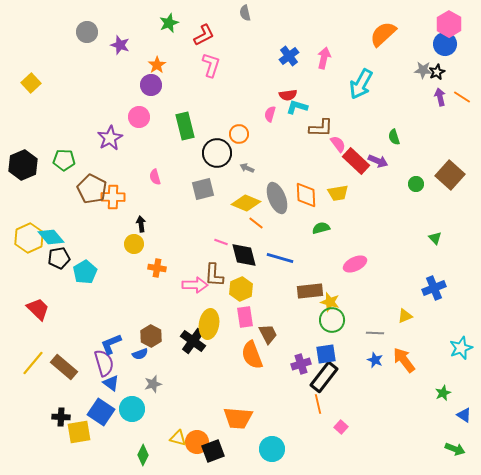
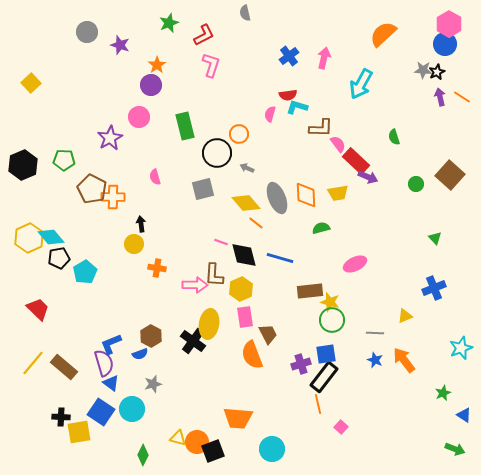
purple arrow at (378, 161): moved 10 px left, 16 px down
yellow diamond at (246, 203): rotated 28 degrees clockwise
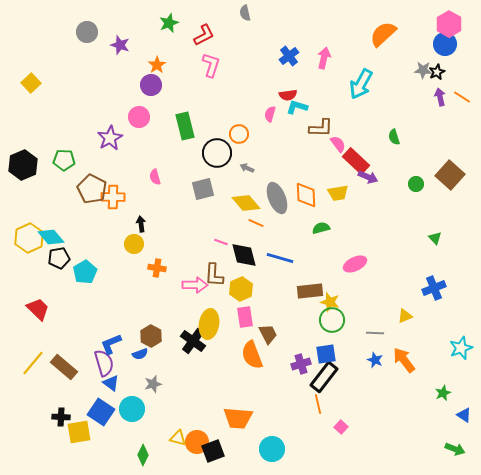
orange line at (256, 223): rotated 14 degrees counterclockwise
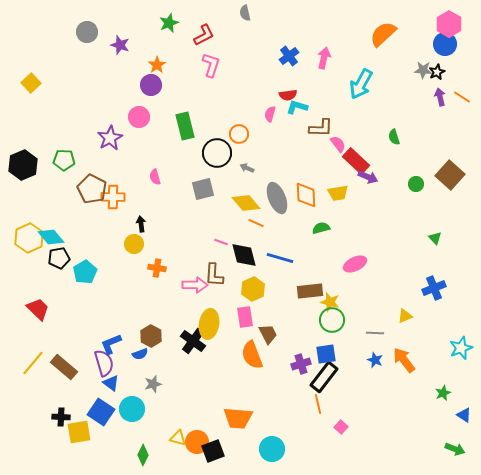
yellow hexagon at (241, 289): moved 12 px right
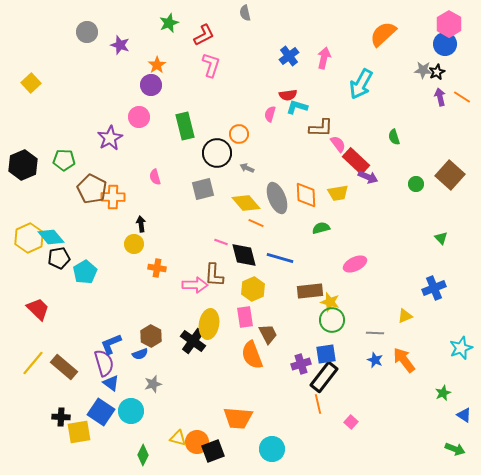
green triangle at (435, 238): moved 6 px right
cyan circle at (132, 409): moved 1 px left, 2 px down
pink square at (341, 427): moved 10 px right, 5 px up
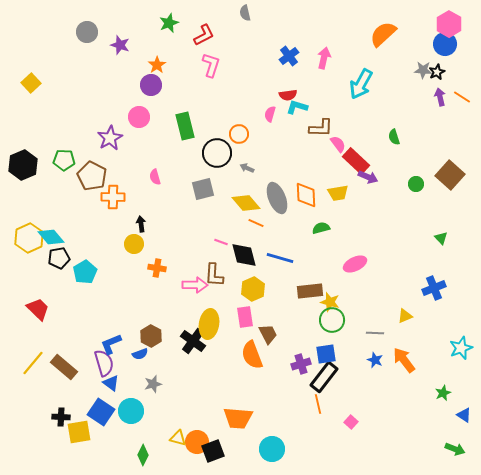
brown pentagon at (92, 189): moved 13 px up
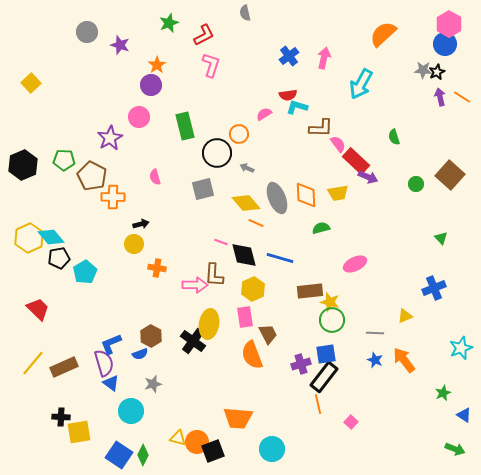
pink semicircle at (270, 114): moved 6 px left; rotated 42 degrees clockwise
black arrow at (141, 224): rotated 84 degrees clockwise
brown rectangle at (64, 367): rotated 64 degrees counterclockwise
blue square at (101, 412): moved 18 px right, 43 px down
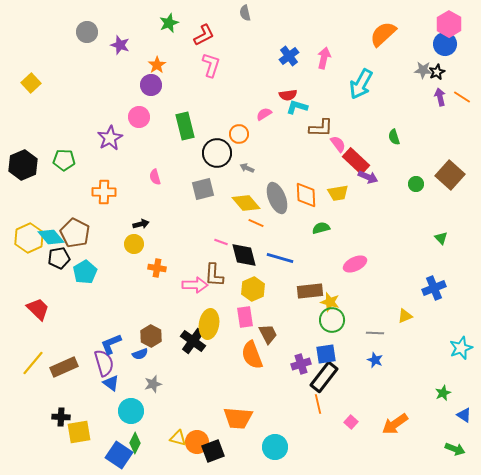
brown pentagon at (92, 176): moved 17 px left, 57 px down
orange cross at (113, 197): moved 9 px left, 5 px up
orange arrow at (404, 360): moved 9 px left, 64 px down; rotated 88 degrees counterclockwise
cyan circle at (272, 449): moved 3 px right, 2 px up
green diamond at (143, 455): moved 8 px left, 12 px up
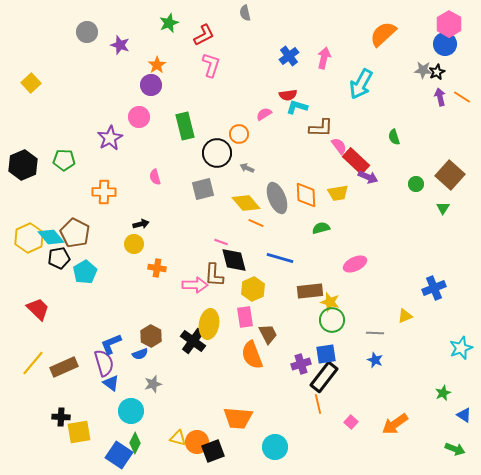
pink semicircle at (338, 144): moved 1 px right, 2 px down
green triangle at (441, 238): moved 2 px right, 30 px up; rotated 16 degrees clockwise
black diamond at (244, 255): moved 10 px left, 5 px down
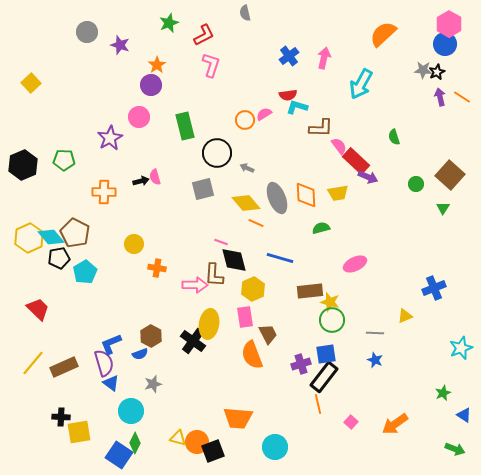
orange circle at (239, 134): moved 6 px right, 14 px up
black arrow at (141, 224): moved 43 px up
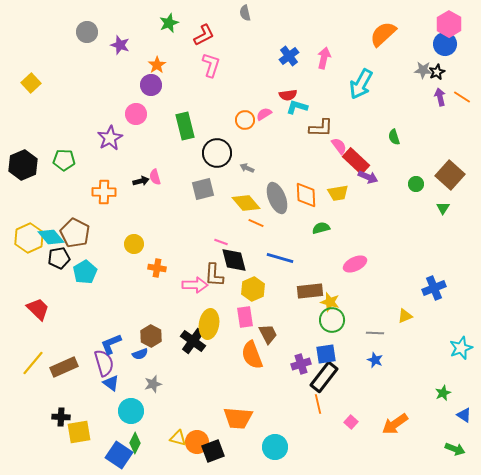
pink circle at (139, 117): moved 3 px left, 3 px up
